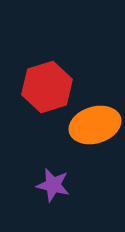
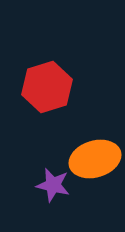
orange ellipse: moved 34 px down
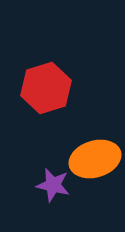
red hexagon: moved 1 px left, 1 px down
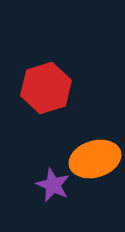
purple star: rotated 12 degrees clockwise
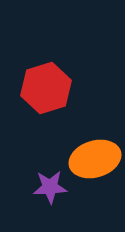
purple star: moved 3 px left, 2 px down; rotated 28 degrees counterclockwise
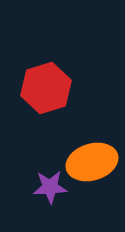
orange ellipse: moved 3 px left, 3 px down
